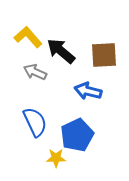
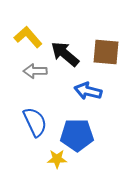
black arrow: moved 4 px right, 3 px down
brown square: moved 2 px right, 3 px up; rotated 8 degrees clockwise
gray arrow: moved 1 px up; rotated 25 degrees counterclockwise
blue pentagon: rotated 24 degrees clockwise
yellow star: moved 1 px right, 1 px down
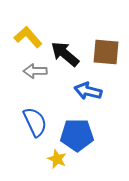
yellow star: rotated 24 degrees clockwise
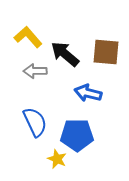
blue arrow: moved 2 px down
